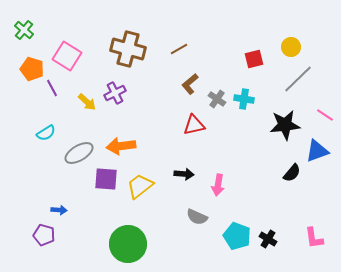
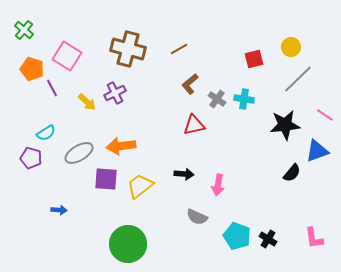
purple pentagon: moved 13 px left, 77 px up
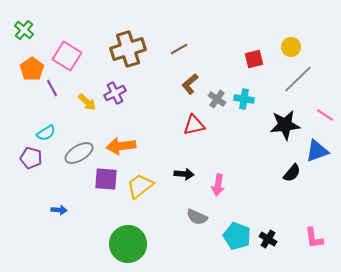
brown cross: rotated 32 degrees counterclockwise
orange pentagon: rotated 20 degrees clockwise
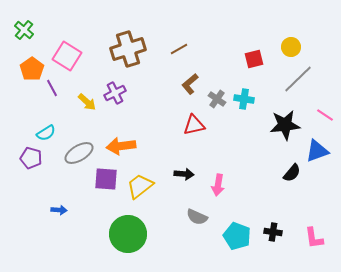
black cross: moved 5 px right, 7 px up; rotated 24 degrees counterclockwise
green circle: moved 10 px up
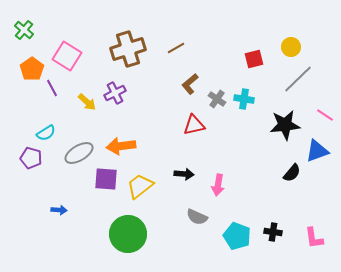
brown line: moved 3 px left, 1 px up
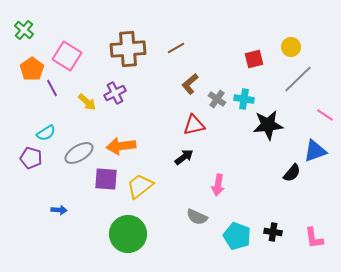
brown cross: rotated 12 degrees clockwise
black star: moved 17 px left
blue triangle: moved 2 px left
black arrow: moved 17 px up; rotated 42 degrees counterclockwise
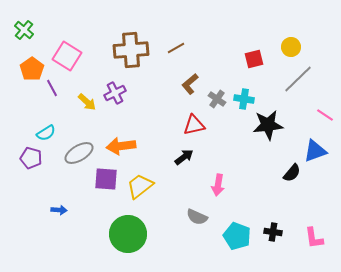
brown cross: moved 3 px right, 1 px down
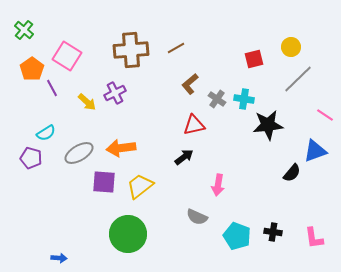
orange arrow: moved 2 px down
purple square: moved 2 px left, 3 px down
blue arrow: moved 48 px down
